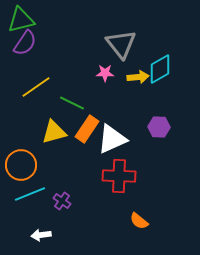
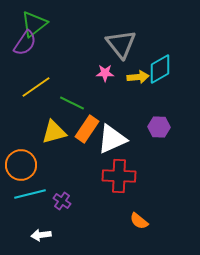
green triangle: moved 13 px right, 4 px down; rotated 24 degrees counterclockwise
cyan line: rotated 8 degrees clockwise
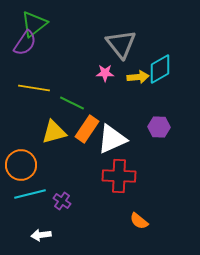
yellow line: moved 2 px left, 1 px down; rotated 44 degrees clockwise
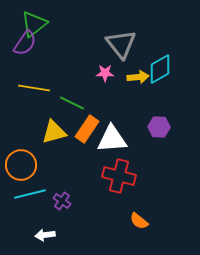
white triangle: rotated 20 degrees clockwise
red cross: rotated 12 degrees clockwise
white arrow: moved 4 px right
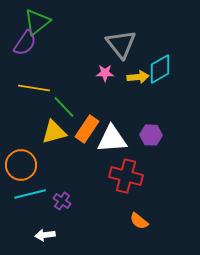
green triangle: moved 3 px right, 2 px up
green line: moved 8 px left, 4 px down; rotated 20 degrees clockwise
purple hexagon: moved 8 px left, 8 px down
red cross: moved 7 px right
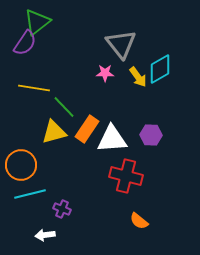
yellow arrow: rotated 60 degrees clockwise
purple cross: moved 8 px down; rotated 12 degrees counterclockwise
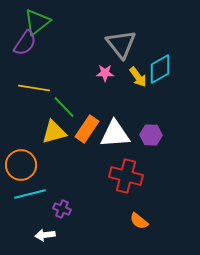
white triangle: moved 3 px right, 5 px up
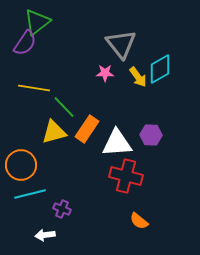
white triangle: moved 2 px right, 9 px down
